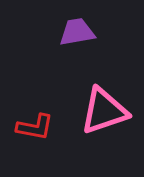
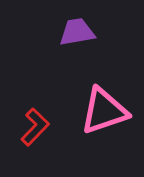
red L-shape: rotated 57 degrees counterclockwise
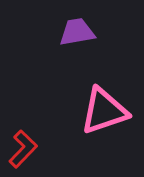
red L-shape: moved 12 px left, 22 px down
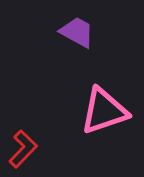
purple trapezoid: rotated 39 degrees clockwise
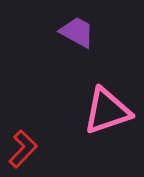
pink triangle: moved 3 px right
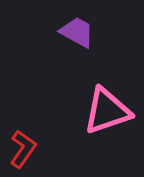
red L-shape: rotated 9 degrees counterclockwise
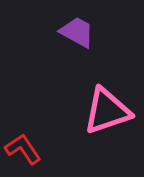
red L-shape: rotated 69 degrees counterclockwise
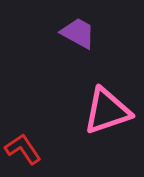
purple trapezoid: moved 1 px right, 1 px down
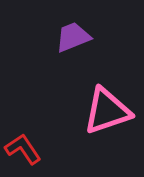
purple trapezoid: moved 5 px left, 4 px down; rotated 51 degrees counterclockwise
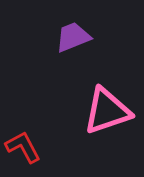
red L-shape: moved 2 px up; rotated 6 degrees clockwise
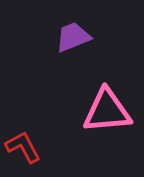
pink triangle: rotated 14 degrees clockwise
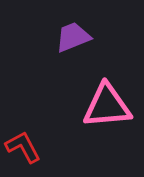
pink triangle: moved 5 px up
